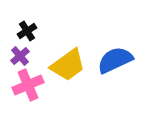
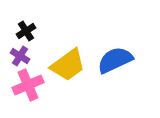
black cross: moved 1 px left
purple cross: rotated 18 degrees counterclockwise
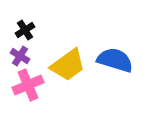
black cross: moved 1 px left, 1 px up
blue semicircle: rotated 42 degrees clockwise
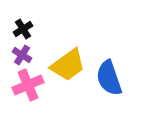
black cross: moved 2 px left, 1 px up
purple cross: moved 2 px right, 1 px up
blue semicircle: moved 6 px left, 18 px down; rotated 126 degrees counterclockwise
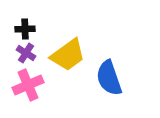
black cross: moved 2 px right; rotated 30 degrees clockwise
purple cross: moved 4 px right, 2 px up
yellow trapezoid: moved 10 px up
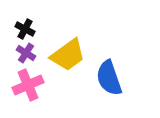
black cross: rotated 30 degrees clockwise
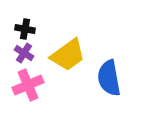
black cross: rotated 18 degrees counterclockwise
purple cross: moved 2 px left
blue semicircle: rotated 9 degrees clockwise
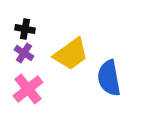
yellow trapezoid: moved 3 px right, 1 px up
pink cross: moved 4 px down; rotated 16 degrees counterclockwise
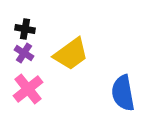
blue semicircle: moved 14 px right, 15 px down
